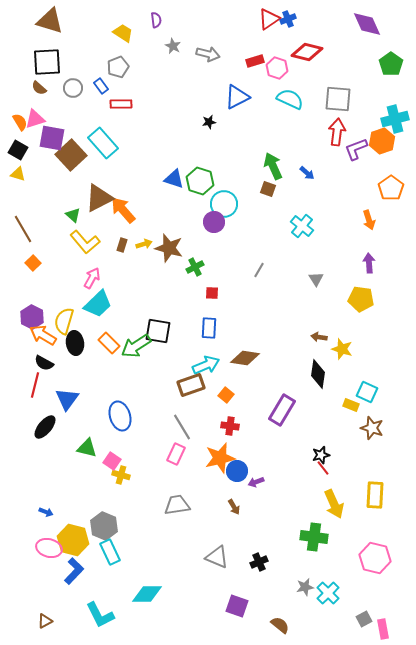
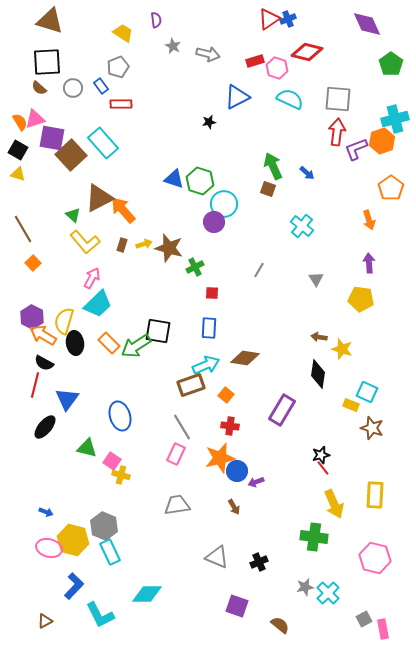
blue L-shape at (74, 571): moved 15 px down
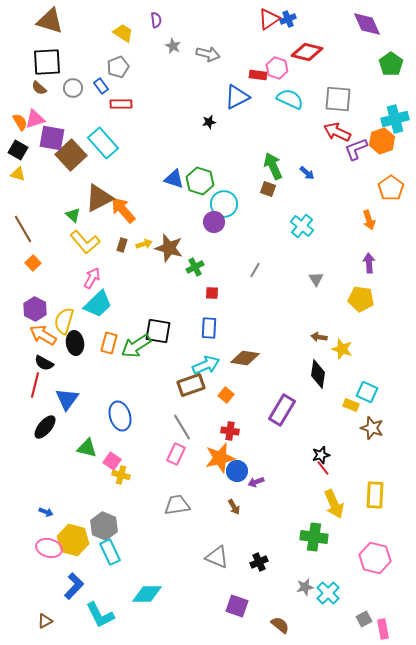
red rectangle at (255, 61): moved 3 px right, 14 px down; rotated 24 degrees clockwise
red arrow at (337, 132): rotated 72 degrees counterclockwise
gray line at (259, 270): moved 4 px left
purple hexagon at (32, 317): moved 3 px right, 8 px up
orange rectangle at (109, 343): rotated 60 degrees clockwise
red cross at (230, 426): moved 5 px down
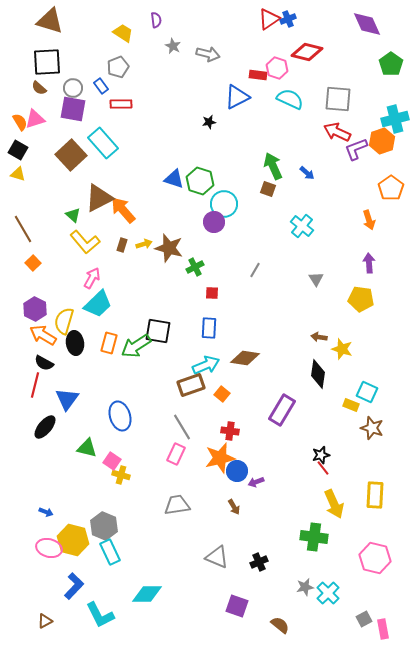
purple square at (52, 138): moved 21 px right, 29 px up
orange square at (226, 395): moved 4 px left, 1 px up
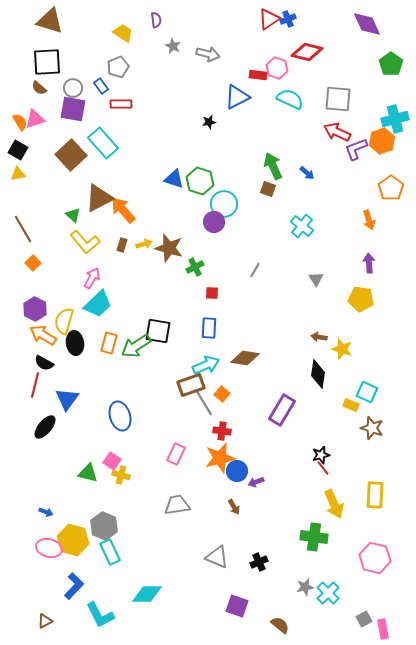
yellow triangle at (18, 174): rotated 28 degrees counterclockwise
gray line at (182, 427): moved 22 px right, 24 px up
red cross at (230, 431): moved 8 px left
green triangle at (87, 448): moved 1 px right, 25 px down
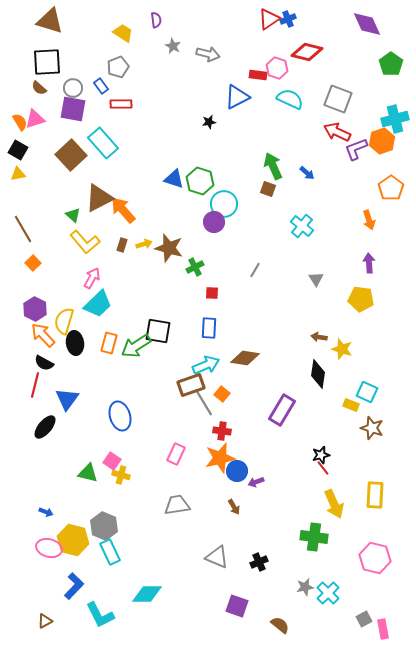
gray square at (338, 99): rotated 16 degrees clockwise
orange arrow at (43, 335): rotated 16 degrees clockwise
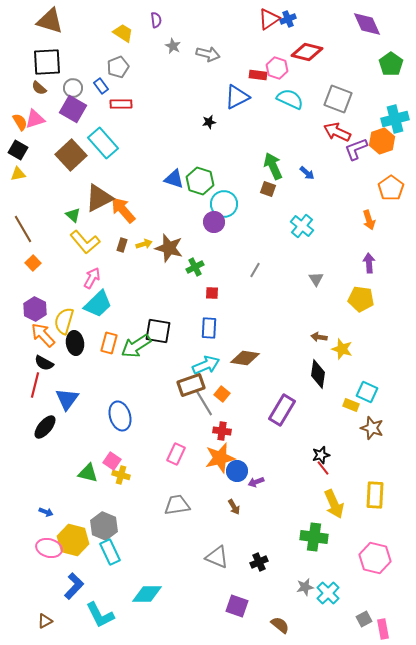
purple square at (73, 109): rotated 20 degrees clockwise
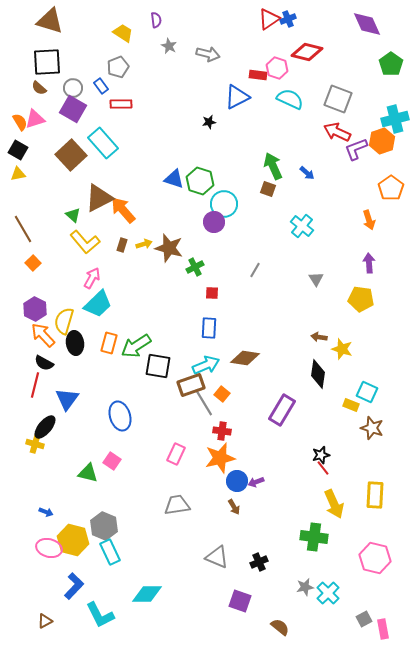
gray star at (173, 46): moved 4 px left
black square at (158, 331): moved 35 px down
blue circle at (237, 471): moved 10 px down
yellow cross at (121, 475): moved 86 px left, 31 px up
purple square at (237, 606): moved 3 px right, 5 px up
brown semicircle at (280, 625): moved 2 px down
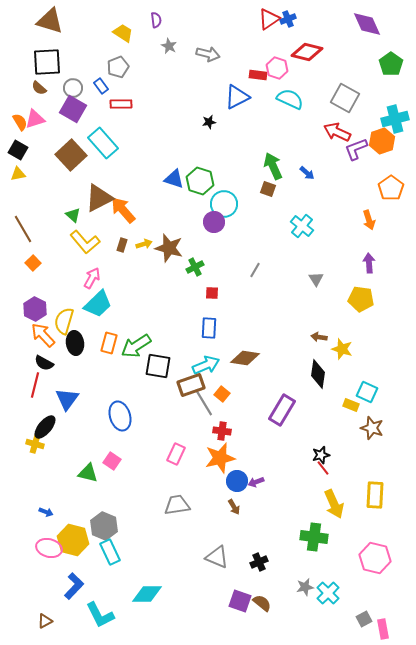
gray square at (338, 99): moved 7 px right, 1 px up; rotated 8 degrees clockwise
brown semicircle at (280, 627): moved 18 px left, 24 px up
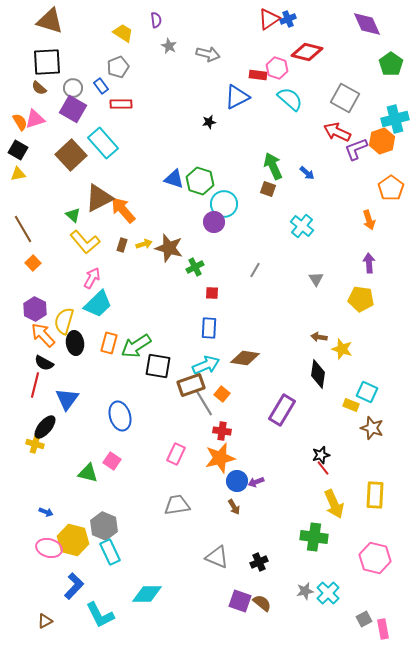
cyan semicircle at (290, 99): rotated 16 degrees clockwise
gray star at (305, 587): moved 4 px down
